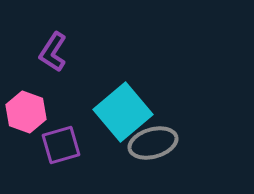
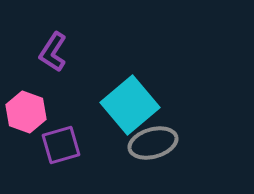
cyan square: moved 7 px right, 7 px up
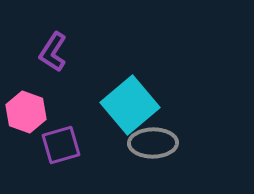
gray ellipse: rotated 15 degrees clockwise
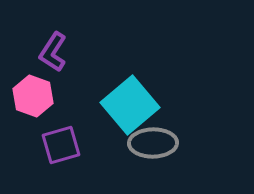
pink hexagon: moved 7 px right, 16 px up
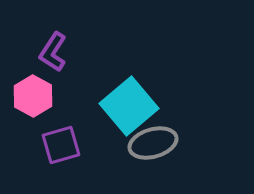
pink hexagon: rotated 9 degrees clockwise
cyan square: moved 1 px left, 1 px down
gray ellipse: rotated 15 degrees counterclockwise
